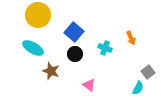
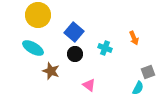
orange arrow: moved 3 px right
gray square: rotated 16 degrees clockwise
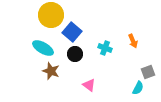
yellow circle: moved 13 px right
blue square: moved 2 px left
orange arrow: moved 1 px left, 3 px down
cyan ellipse: moved 10 px right
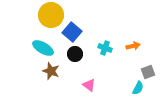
orange arrow: moved 5 px down; rotated 80 degrees counterclockwise
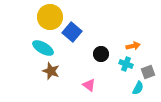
yellow circle: moved 1 px left, 2 px down
cyan cross: moved 21 px right, 16 px down
black circle: moved 26 px right
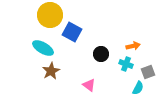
yellow circle: moved 2 px up
blue square: rotated 12 degrees counterclockwise
brown star: rotated 24 degrees clockwise
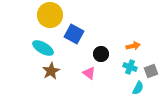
blue square: moved 2 px right, 2 px down
cyan cross: moved 4 px right, 3 px down
gray square: moved 3 px right, 1 px up
pink triangle: moved 12 px up
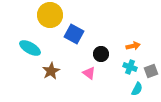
cyan ellipse: moved 13 px left
cyan semicircle: moved 1 px left, 1 px down
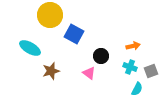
black circle: moved 2 px down
brown star: rotated 12 degrees clockwise
